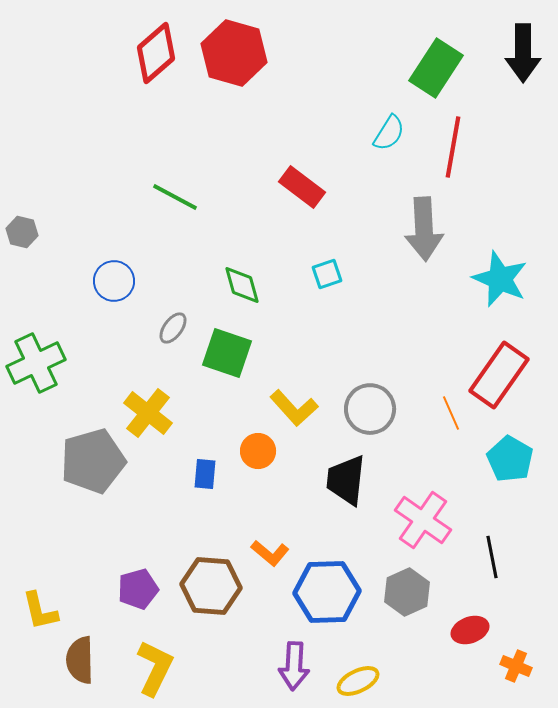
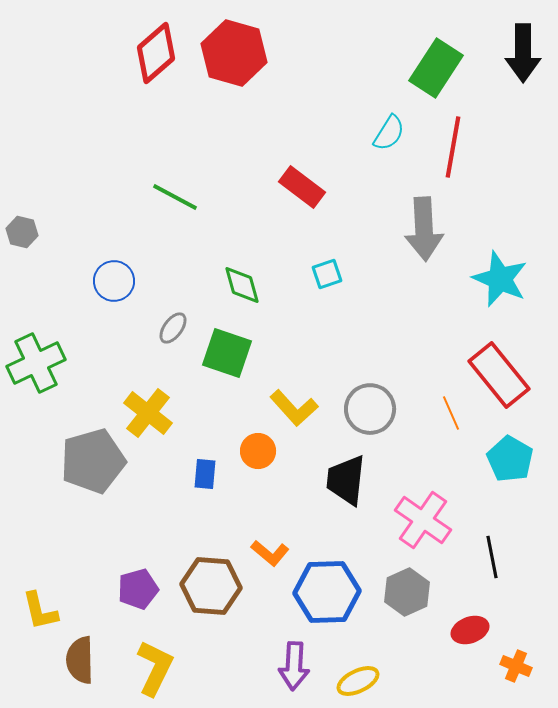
red rectangle at (499, 375): rotated 74 degrees counterclockwise
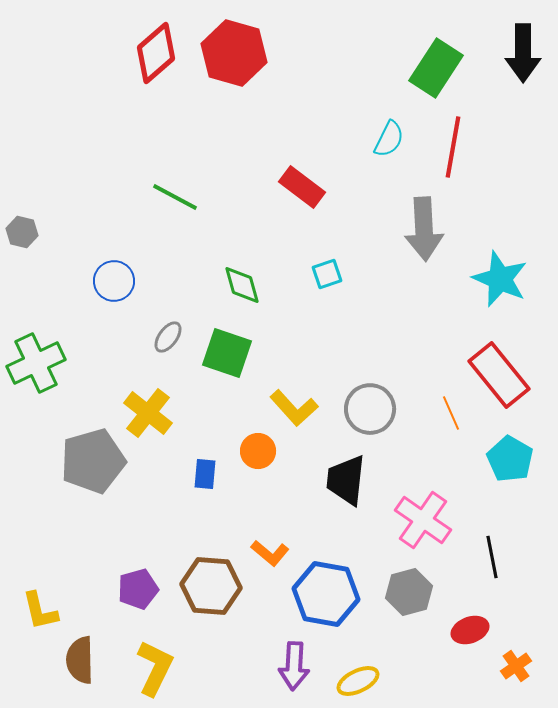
cyan semicircle at (389, 133): moved 6 px down; rotated 6 degrees counterclockwise
gray ellipse at (173, 328): moved 5 px left, 9 px down
blue hexagon at (327, 592): moved 1 px left, 2 px down; rotated 12 degrees clockwise
gray hexagon at (407, 592): moved 2 px right; rotated 9 degrees clockwise
orange cross at (516, 666): rotated 32 degrees clockwise
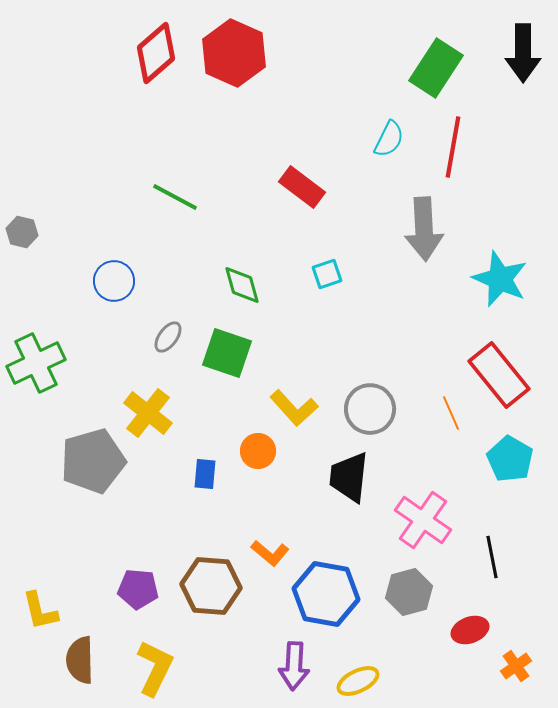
red hexagon at (234, 53): rotated 8 degrees clockwise
black trapezoid at (346, 480): moved 3 px right, 3 px up
purple pentagon at (138, 589): rotated 21 degrees clockwise
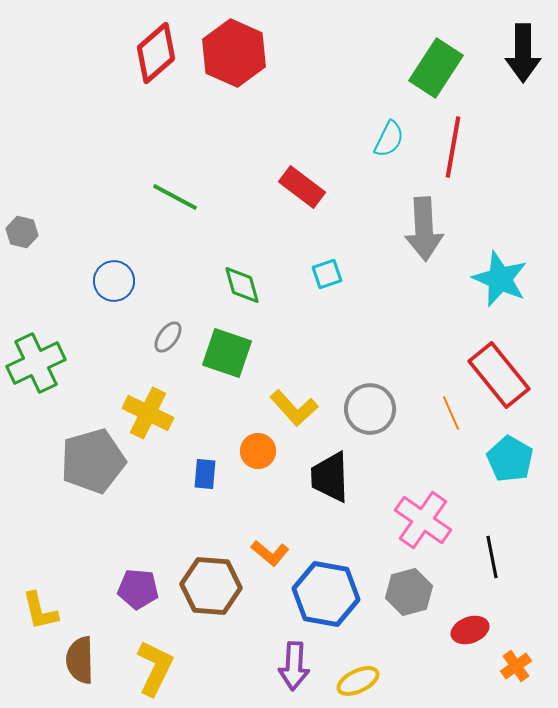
yellow cross at (148, 413): rotated 12 degrees counterclockwise
black trapezoid at (349, 477): moved 19 px left; rotated 8 degrees counterclockwise
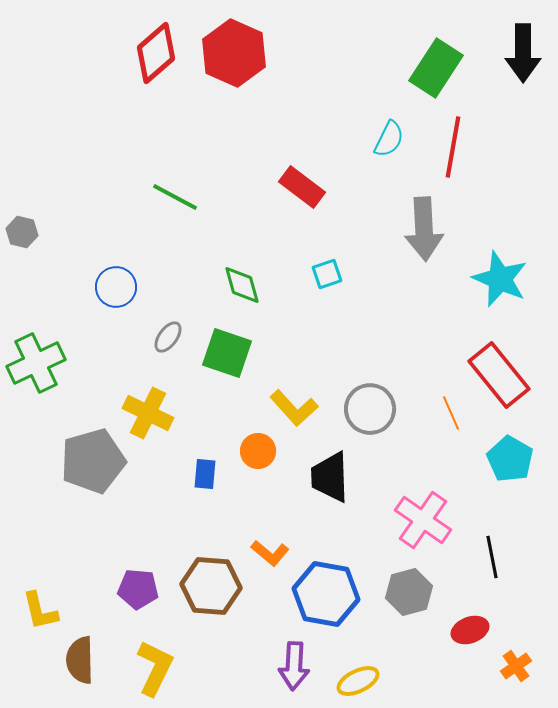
blue circle at (114, 281): moved 2 px right, 6 px down
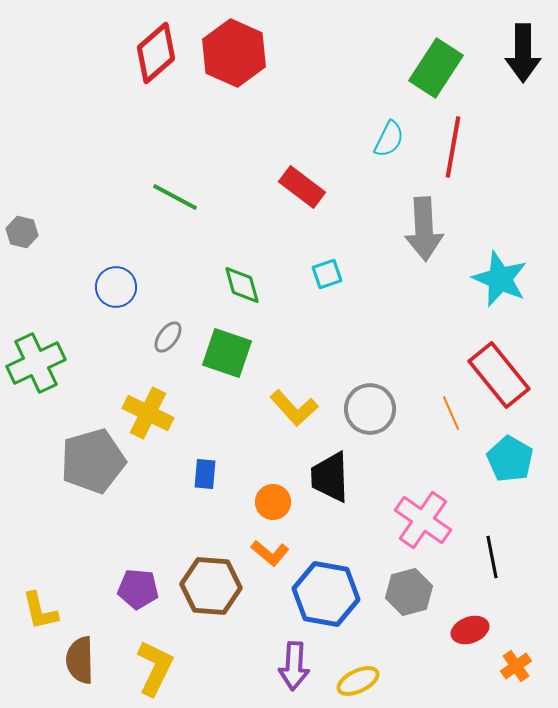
orange circle at (258, 451): moved 15 px right, 51 px down
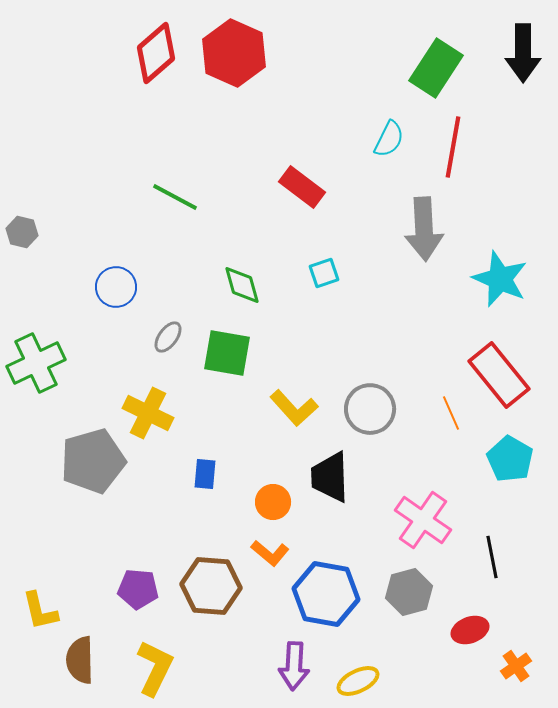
cyan square at (327, 274): moved 3 px left, 1 px up
green square at (227, 353): rotated 9 degrees counterclockwise
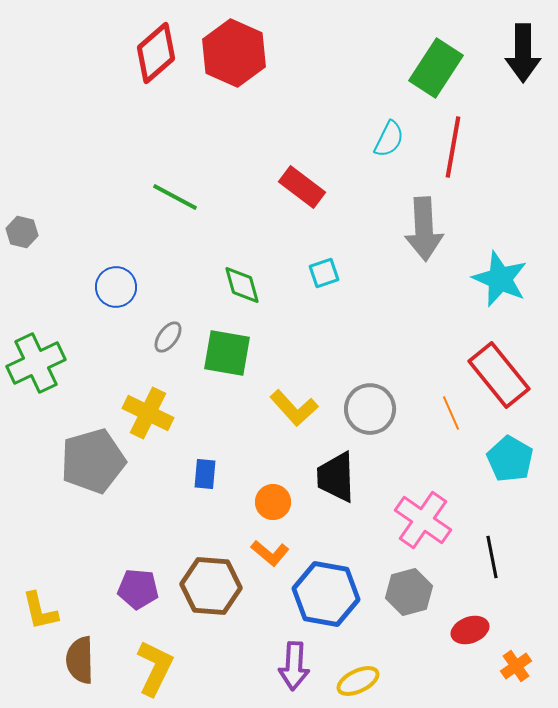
black trapezoid at (330, 477): moved 6 px right
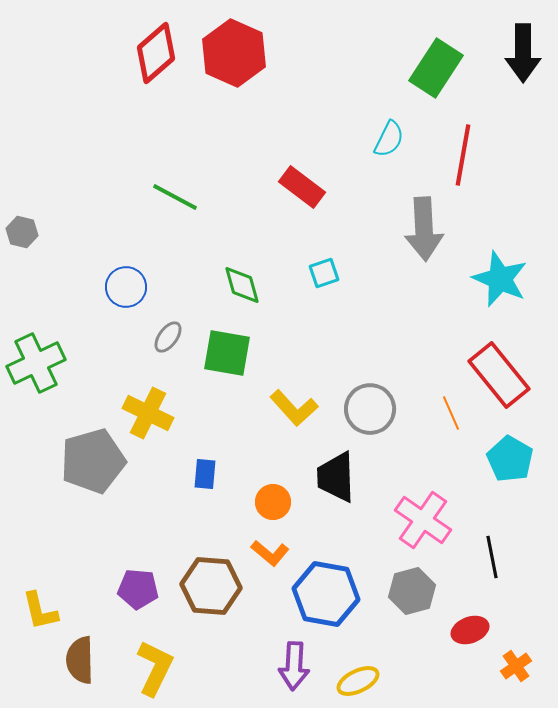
red line at (453, 147): moved 10 px right, 8 px down
blue circle at (116, 287): moved 10 px right
gray hexagon at (409, 592): moved 3 px right, 1 px up
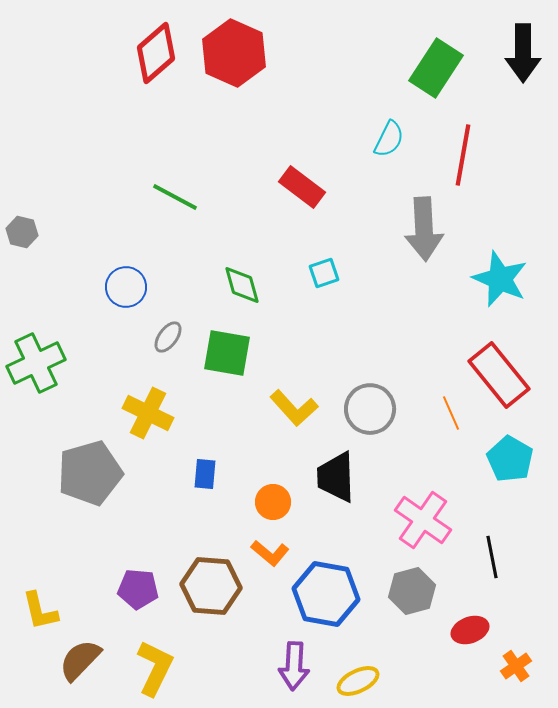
gray pentagon at (93, 461): moved 3 px left, 12 px down
brown semicircle at (80, 660): rotated 45 degrees clockwise
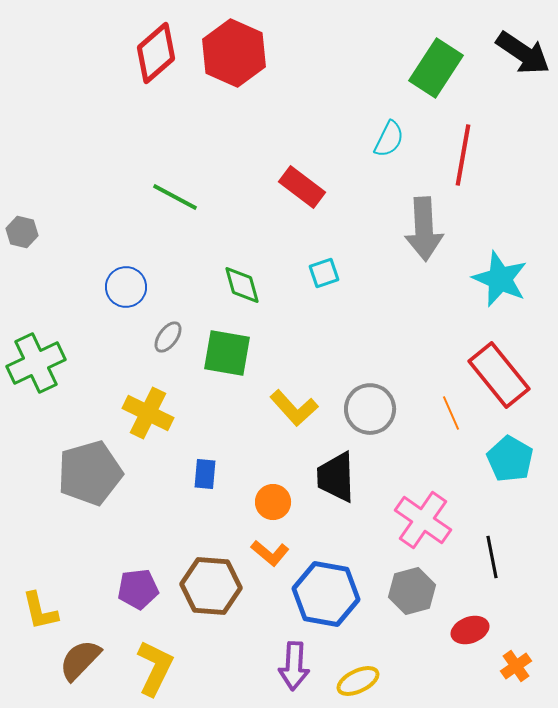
black arrow at (523, 53): rotated 56 degrees counterclockwise
purple pentagon at (138, 589): rotated 12 degrees counterclockwise
